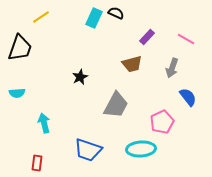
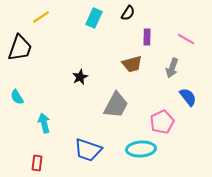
black semicircle: moved 12 px right; rotated 98 degrees clockwise
purple rectangle: rotated 42 degrees counterclockwise
cyan semicircle: moved 4 px down; rotated 63 degrees clockwise
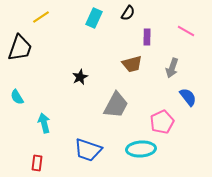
pink line: moved 8 px up
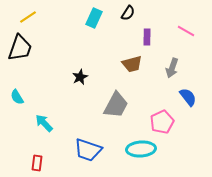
yellow line: moved 13 px left
cyan arrow: rotated 30 degrees counterclockwise
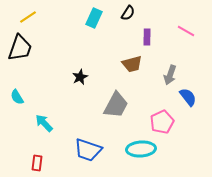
gray arrow: moved 2 px left, 7 px down
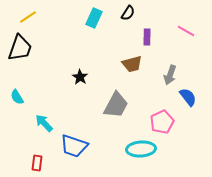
black star: rotated 14 degrees counterclockwise
blue trapezoid: moved 14 px left, 4 px up
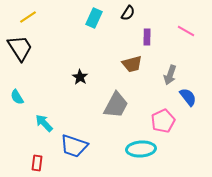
black trapezoid: rotated 52 degrees counterclockwise
pink pentagon: moved 1 px right, 1 px up
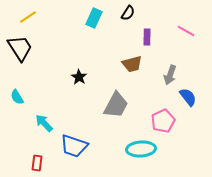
black star: moved 1 px left
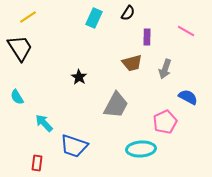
brown trapezoid: moved 1 px up
gray arrow: moved 5 px left, 6 px up
blue semicircle: rotated 24 degrees counterclockwise
pink pentagon: moved 2 px right, 1 px down
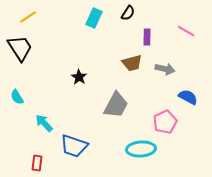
gray arrow: rotated 96 degrees counterclockwise
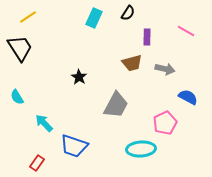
pink pentagon: moved 1 px down
red rectangle: rotated 28 degrees clockwise
